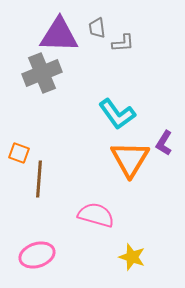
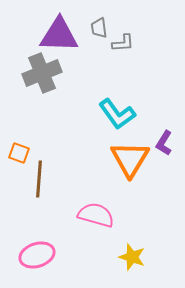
gray trapezoid: moved 2 px right
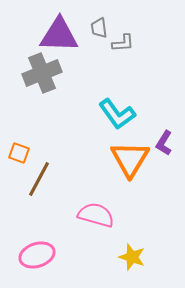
brown line: rotated 24 degrees clockwise
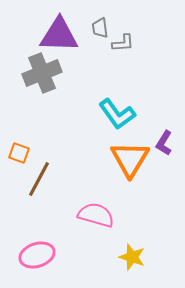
gray trapezoid: moved 1 px right
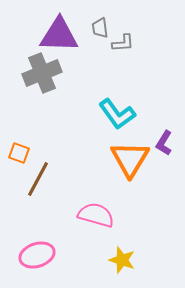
brown line: moved 1 px left
yellow star: moved 10 px left, 3 px down
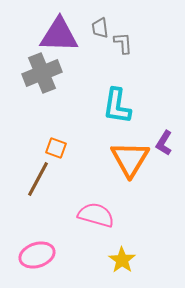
gray L-shape: rotated 90 degrees counterclockwise
cyan L-shape: moved 8 px up; rotated 45 degrees clockwise
orange square: moved 37 px right, 5 px up
yellow star: rotated 16 degrees clockwise
